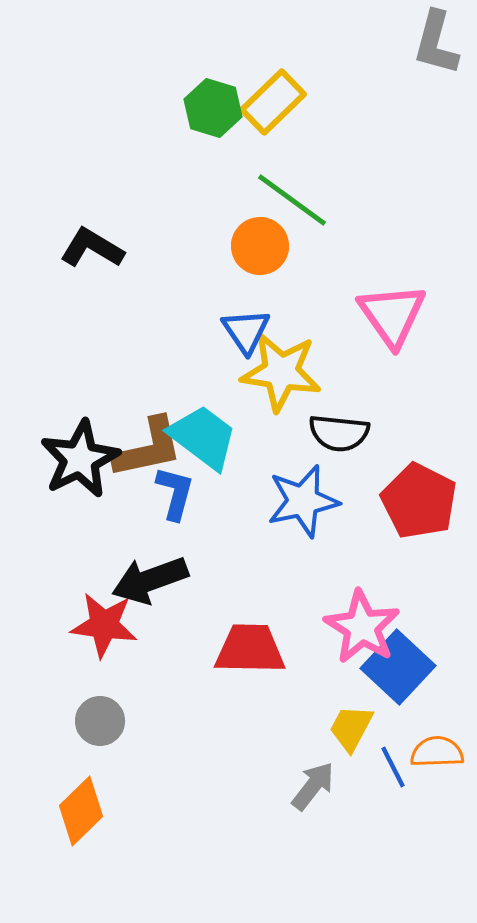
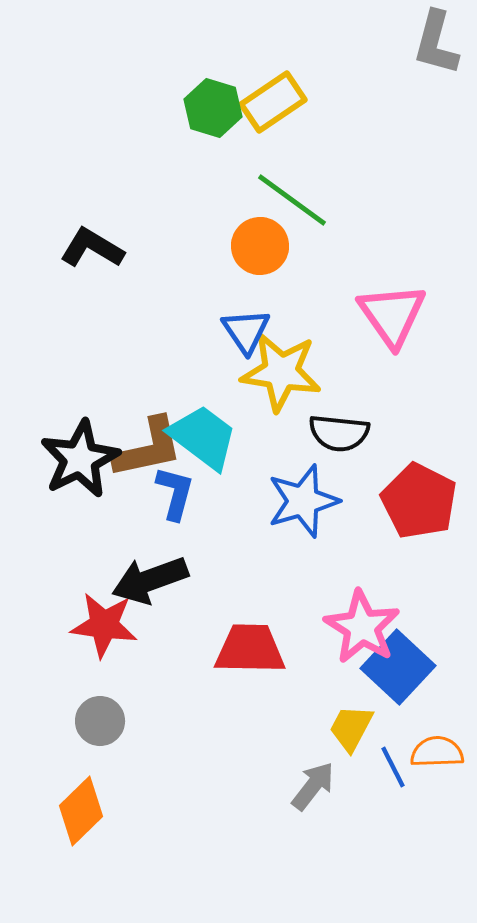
yellow rectangle: rotated 10 degrees clockwise
blue star: rotated 4 degrees counterclockwise
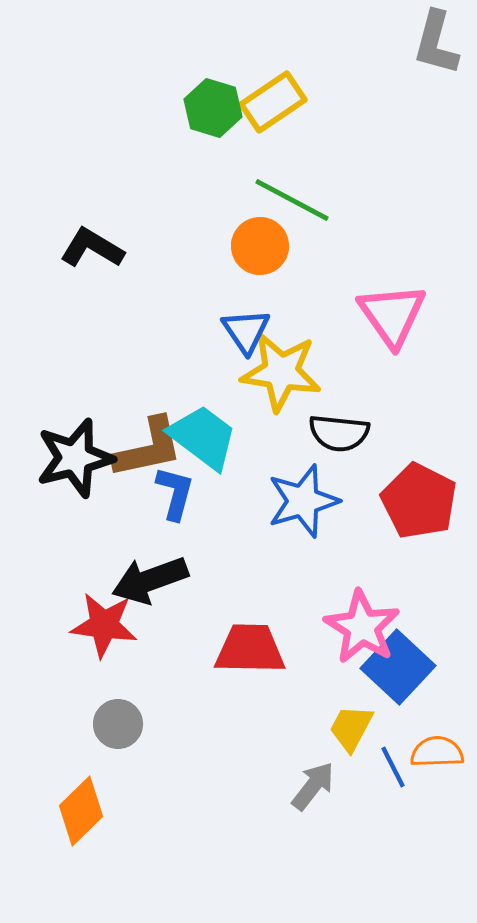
green line: rotated 8 degrees counterclockwise
black star: moved 5 px left, 1 px up; rotated 12 degrees clockwise
gray circle: moved 18 px right, 3 px down
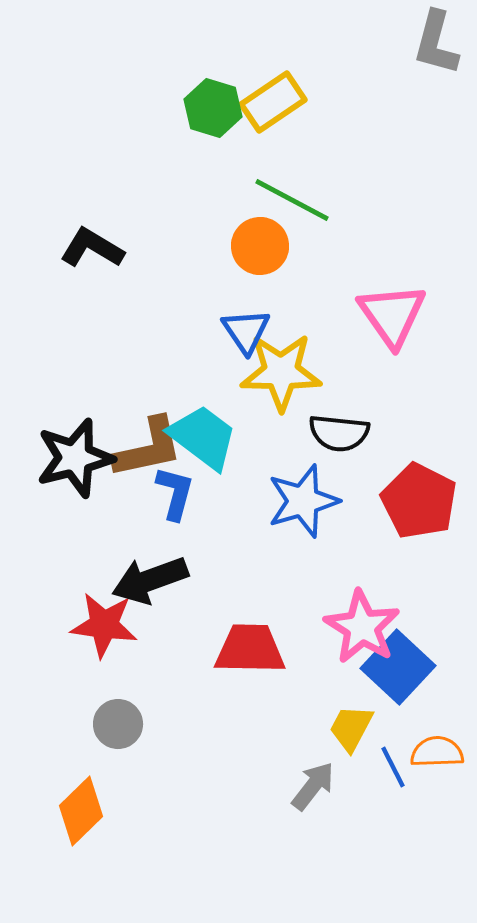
yellow star: rotated 8 degrees counterclockwise
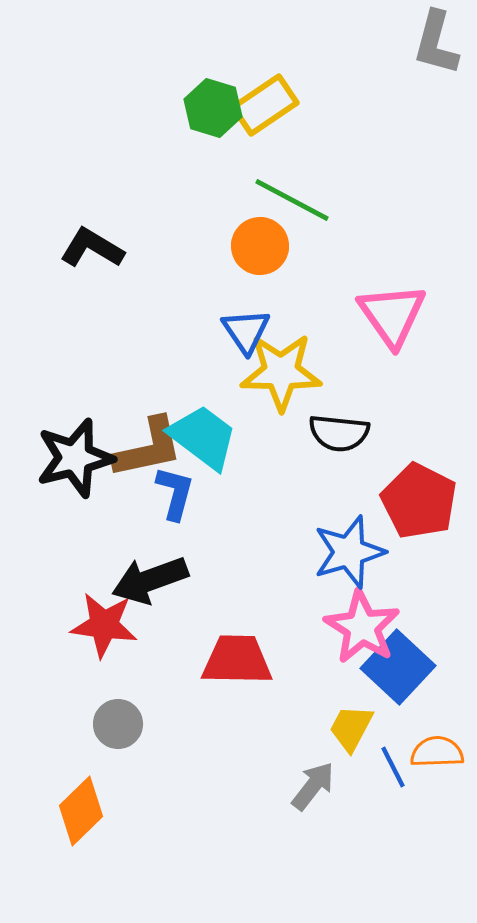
yellow rectangle: moved 8 px left, 3 px down
blue star: moved 46 px right, 51 px down
red trapezoid: moved 13 px left, 11 px down
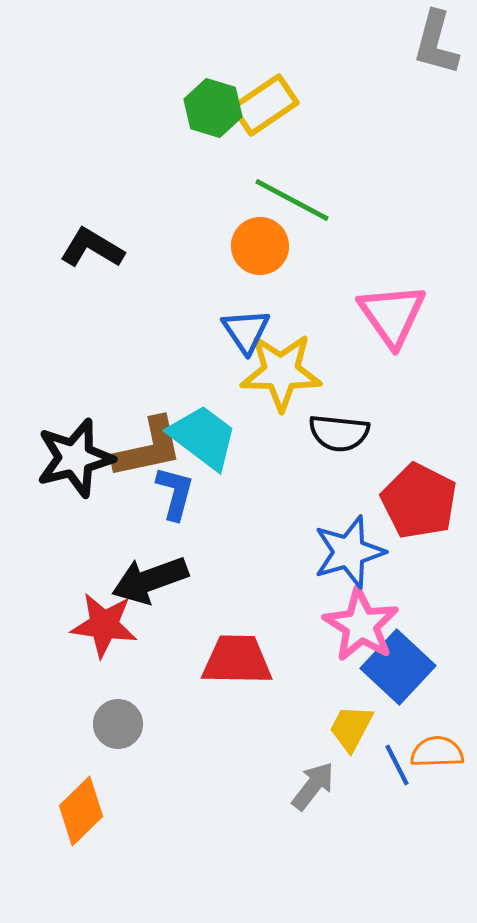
pink star: moved 1 px left, 2 px up
blue line: moved 4 px right, 2 px up
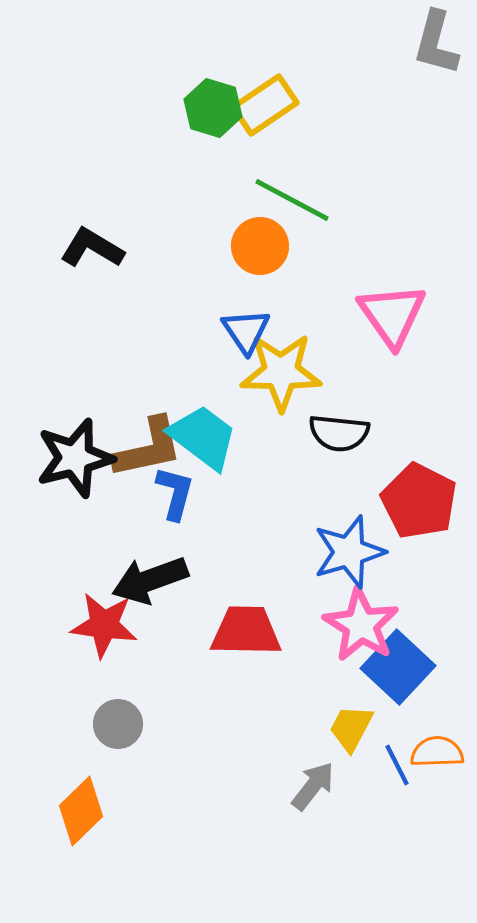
red trapezoid: moved 9 px right, 29 px up
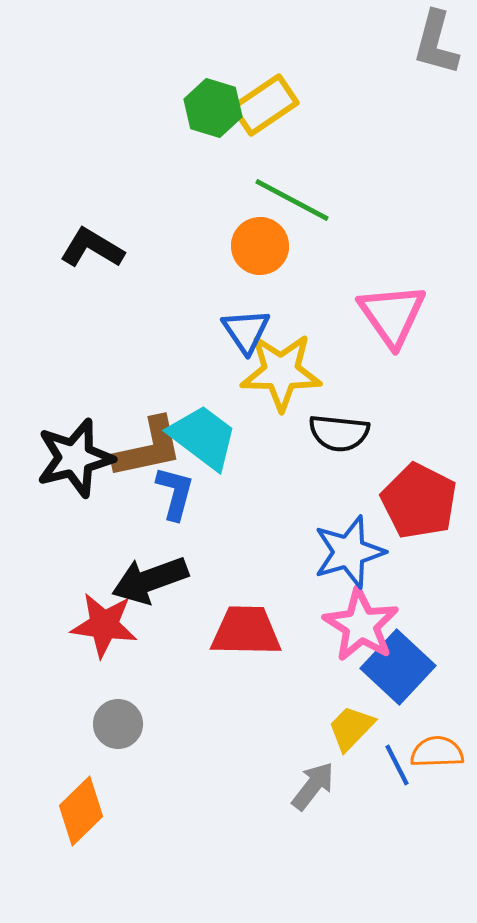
yellow trapezoid: rotated 16 degrees clockwise
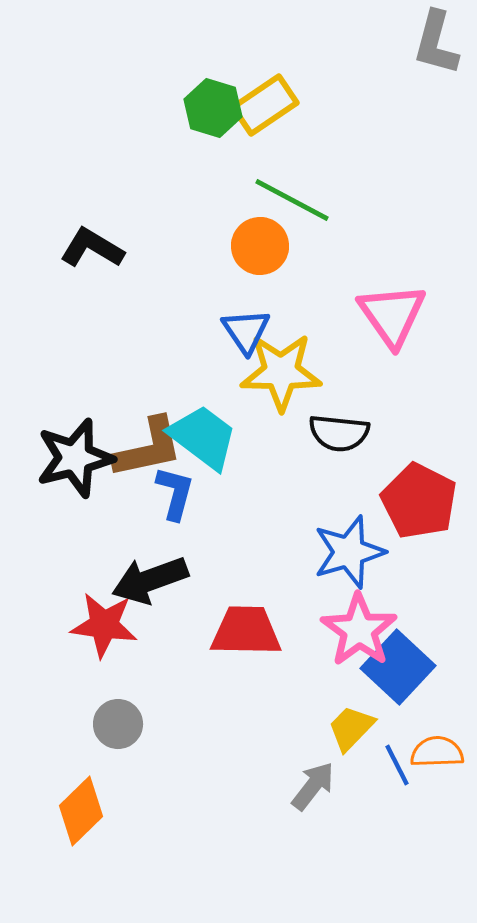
pink star: moved 2 px left, 5 px down; rotated 4 degrees clockwise
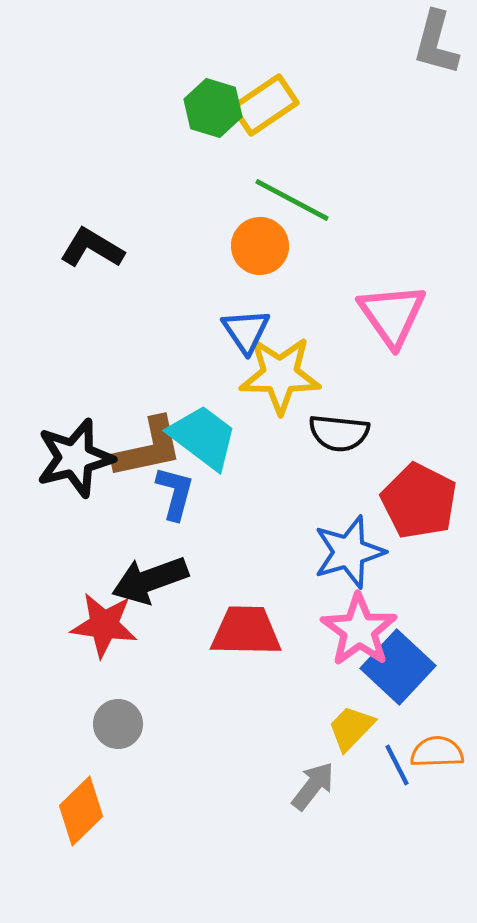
yellow star: moved 1 px left, 3 px down
